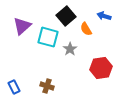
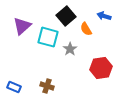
blue rectangle: rotated 40 degrees counterclockwise
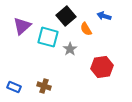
red hexagon: moved 1 px right, 1 px up
brown cross: moved 3 px left
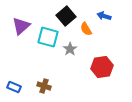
purple triangle: moved 1 px left
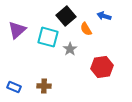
purple triangle: moved 4 px left, 4 px down
brown cross: rotated 16 degrees counterclockwise
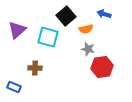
blue arrow: moved 2 px up
orange semicircle: rotated 72 degrees counterclockwise
gray star: moved 18 px right; rotated 24 degrees counterclockwise
brown cross: moved 9 px left, 18 px up
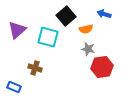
brown cross: rotated 16 degrees clockwise
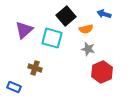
purple triangle: moved 7 px right
cyan square: moved 4 px right, 1 px down
red hexagon: moved 5 px down; rotated 15 degrees counterclockwise
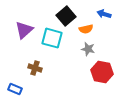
red hexagon: rotated 25 degrees counterclockwise
blue rectangle: moved 1 px right, 2 px down
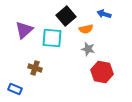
cyan square: rotated 10 degrees counterclockwise
